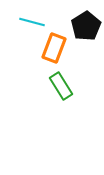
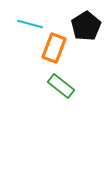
cyan line: moved 2 px left, 2 px down
green rectangle: rotated 20 degrees counterclockwise
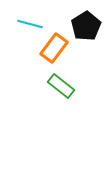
orange rectangle: rotated 16 degrees clockwise
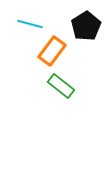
orange rectangle: moved 2 px left, 3 px down
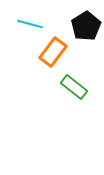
orange rectangle: moved 1 px right, 1 px down
green rectangle: moved 13 px right, 1 px down
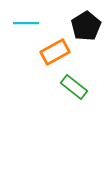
cyan line: moved 4 px left, 1 px up; rotated 15 degrees counterclockwise
orange rectangle: moved 2 px right; rotated 24 degrees clockwise
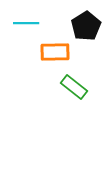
orange rectangle: rotated 28 degrees clockwise
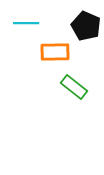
black pentagon: rotated 16 degrees counterclockwise
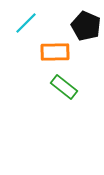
cyan line: rotated 45 degrees counterclockwise
green rectangle: moved 10 px left
